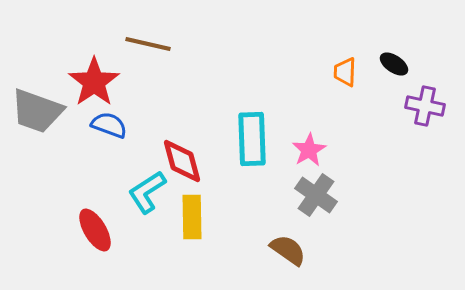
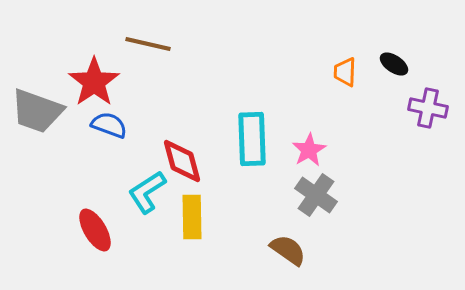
purple cross: moved 3 px right, 2 px down
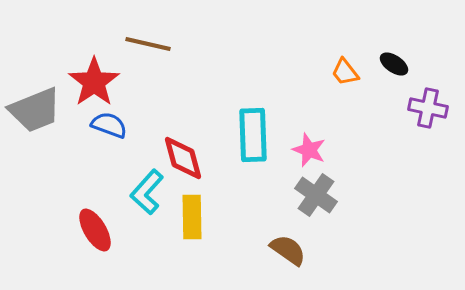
orange trapezoid: rotated 40 degrees counterclockwise
gray trapezoid: moved 2 px left, 1 px up; rotated 42 degrees counterclockwise
cyan rectangle: moved 1 px right, 4 px up
pink star: rotated 20 degrees counterclockwise
red diamond: moved 1 px right, 3 px up
cyan L-shape: rotated 15 degrees counterclockwise
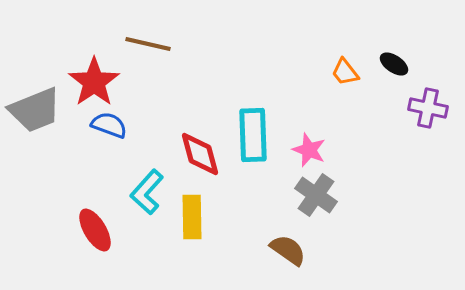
red diamond: moved 17 px right, 4 px up
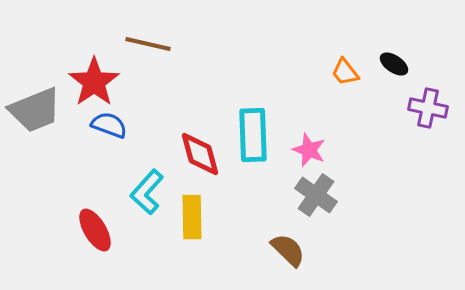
brown semicircle: rotated 9 degrees clockwise
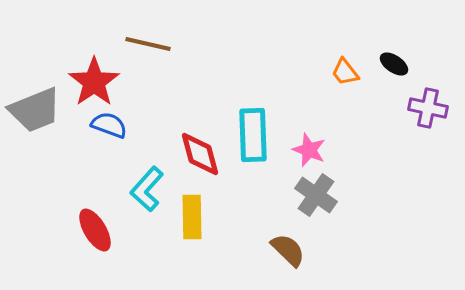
cyan L-shape: moved 3 px up
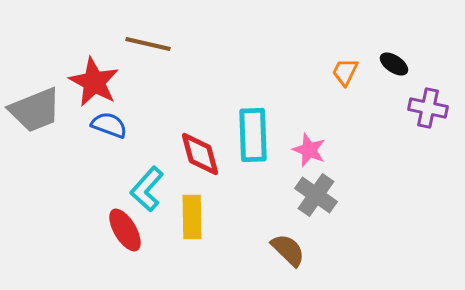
orange trapezoid: rotated 64 degrees clockwise
red star: rotated 9 degrees counterclockwise
red ellipse: moved 30 px right
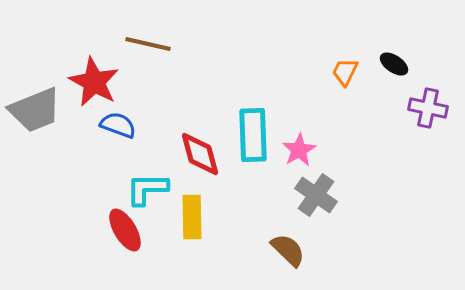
blue semicircle: moved 9 px right
pink star: moved 10 px left; rotated 20 degrees clockwise
cyan L-shape: rotated 48 degrees clockwise
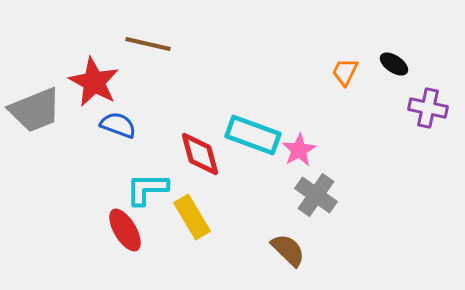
cyan rectangle: rotated 68 degrees counterclockwise
yellow rectangle: rotated 30 degrees counterclockwise
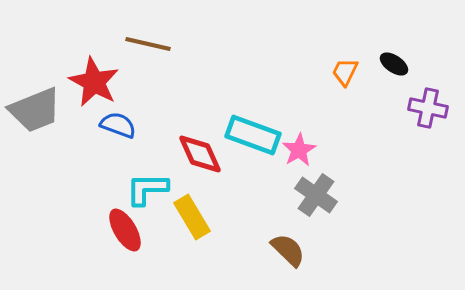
red diamond: rotated 9 degrees counterclockwise
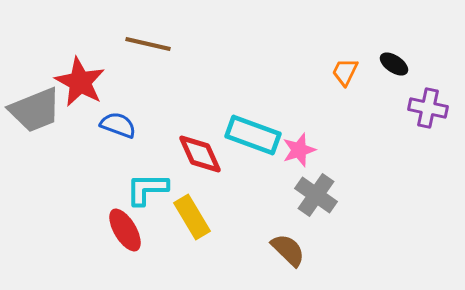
red star: moved 14 px left
pink star: rotated 12 degrees clockwise
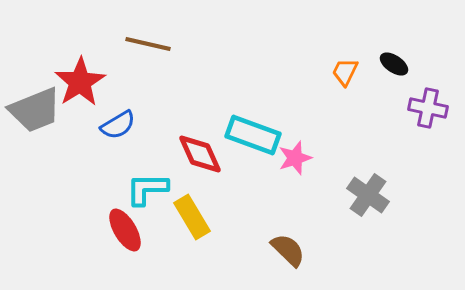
red star: rotated 12 degrees clockwise
blue semicircle: rotated 129 degrees clockwise
pink star: moved 4 px left, 8 px down
gray cross: moved 52 px right
